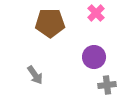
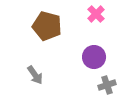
pink cross: moved 1 px down
brown pentagon: moved 3 px left, 3 px down; rotated 16 degrees clockwise
gray cross: rotated 12 degrees counterclockwise
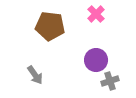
brown pentagon: moved 3 px right; rotated 8 degrees counterclockwise
purple circle: moved 2 px right, 3 px down
gray cross: moved 3 px right, 4 px up
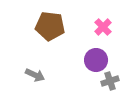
pink cross: moved 7 px right, 13 px down
gray arrow: rotated 30 degrees counterclockwise
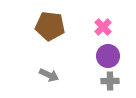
purple circle: moved 12 px right, 4 px up
gray arrow: moved 14 px right
gray cross: rotated 18 degrees clockwise
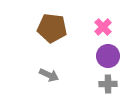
brown pentagon: moved 2 px right, 2 px down
gray cross: moved 2 px left, 3 px down
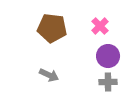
pink cross: moved 3 px left, 1 px up
gray cross: moved 2 px up
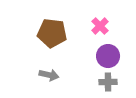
brown pentagon: moved 5 px down
gray arrow: rotated 12 degrees counterclockwise
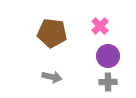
gray arrow: moved 3 px right, 2 px down
